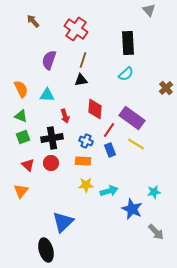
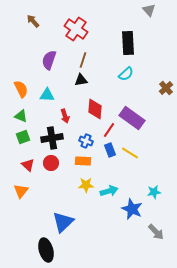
yellow line: moved 6 px left, 9 px down
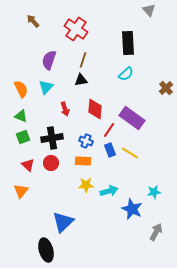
cyan triangle: moved 1 px left, 8 px up; rotated 49 degrees counterclockwise
red arrow: moved 7 px up
gray arrow: rotated 108 degrees counterclockwise
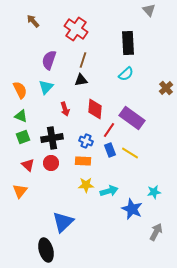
orange semicircle: moved 1 px left, 1 px down
orange triangle: moved 1 px left
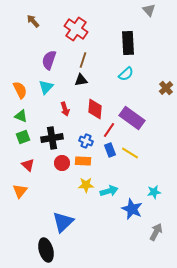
red circle: moved 11 px right
